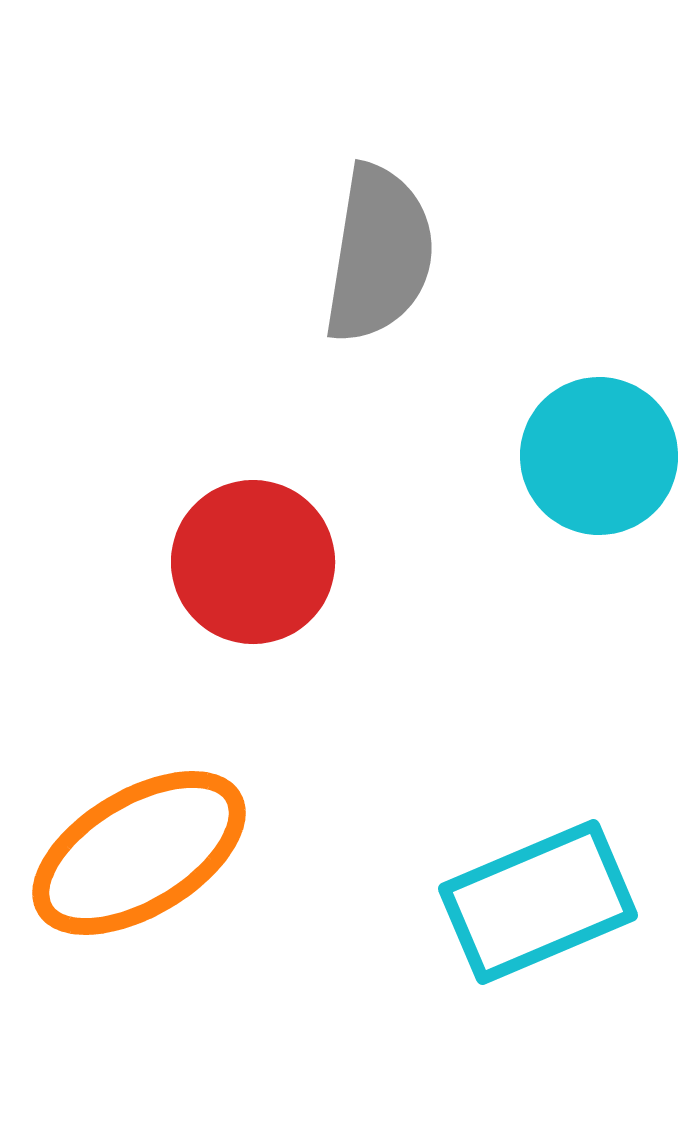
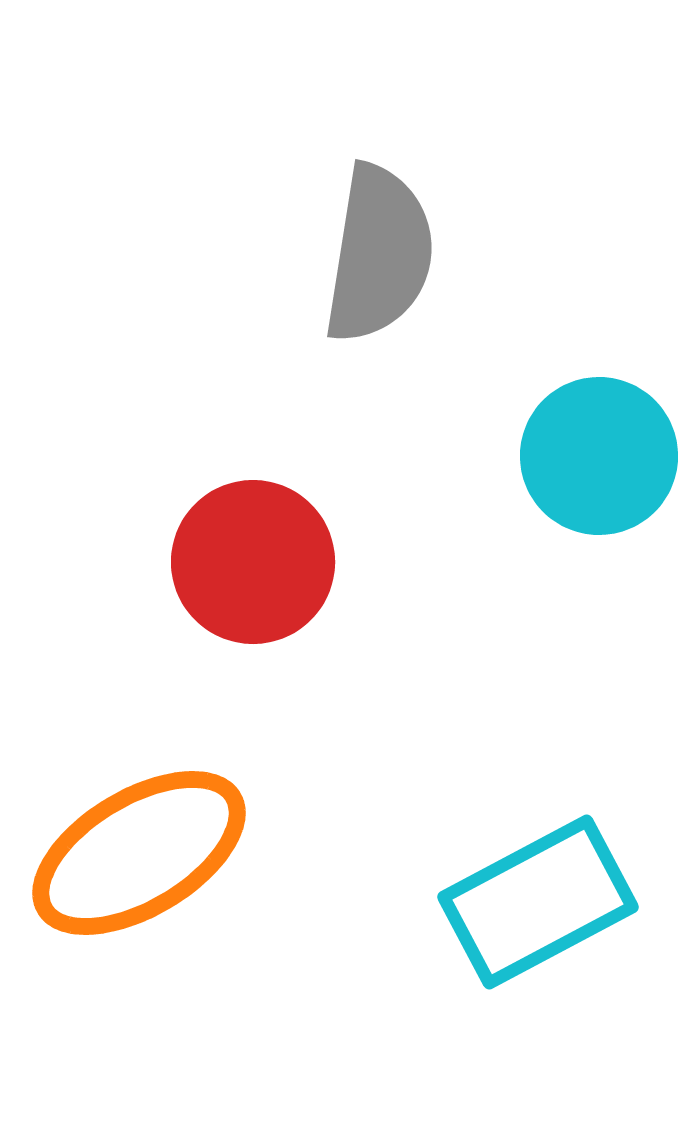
cyan rectangle: rotated 5 degrees counterclockwise
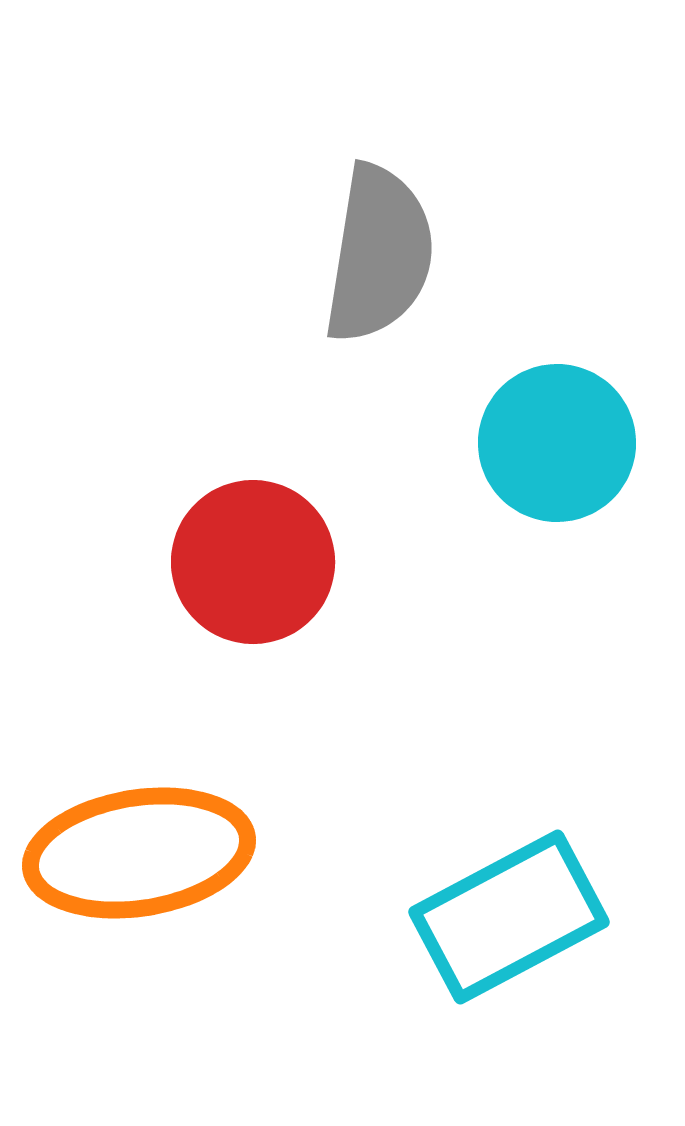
cyan circle: moved 42 px left, 13 px up
orange ellipse: rotated 22 degrees clockwise
cyan rectangle: moved 29 px left, 15 px down
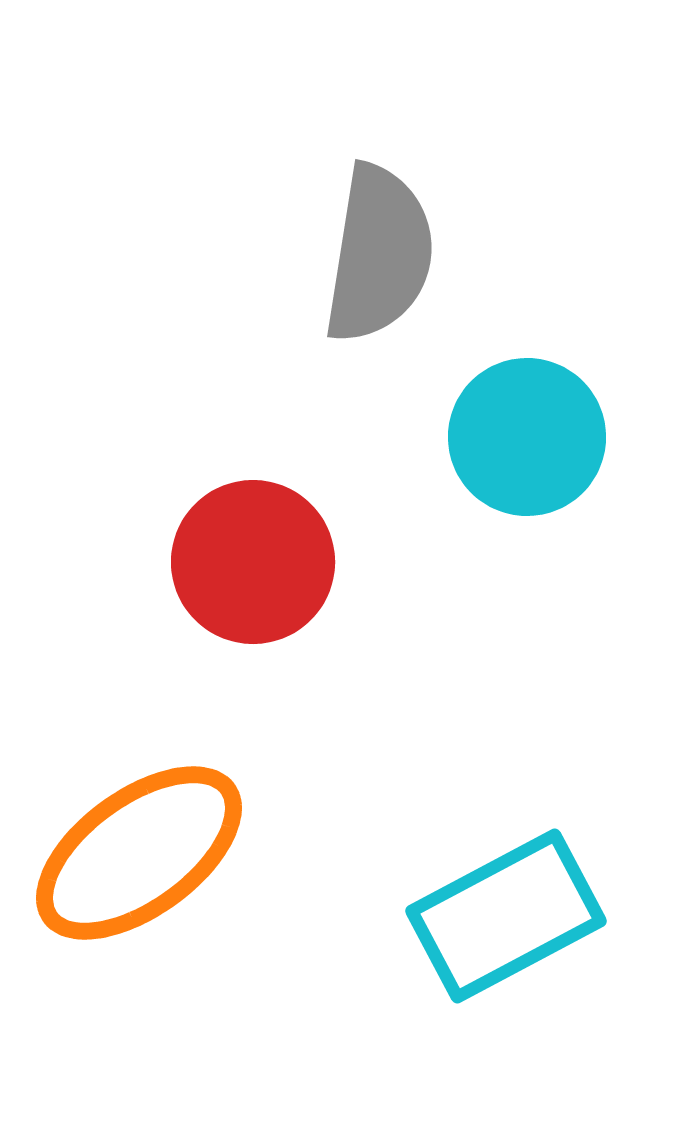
cyan circle: moved 30 px left, 6 px up
orange ellipse: rotated 27 degrees counterclockwise
cyan rectangle: moved 3 px left, 1 px up
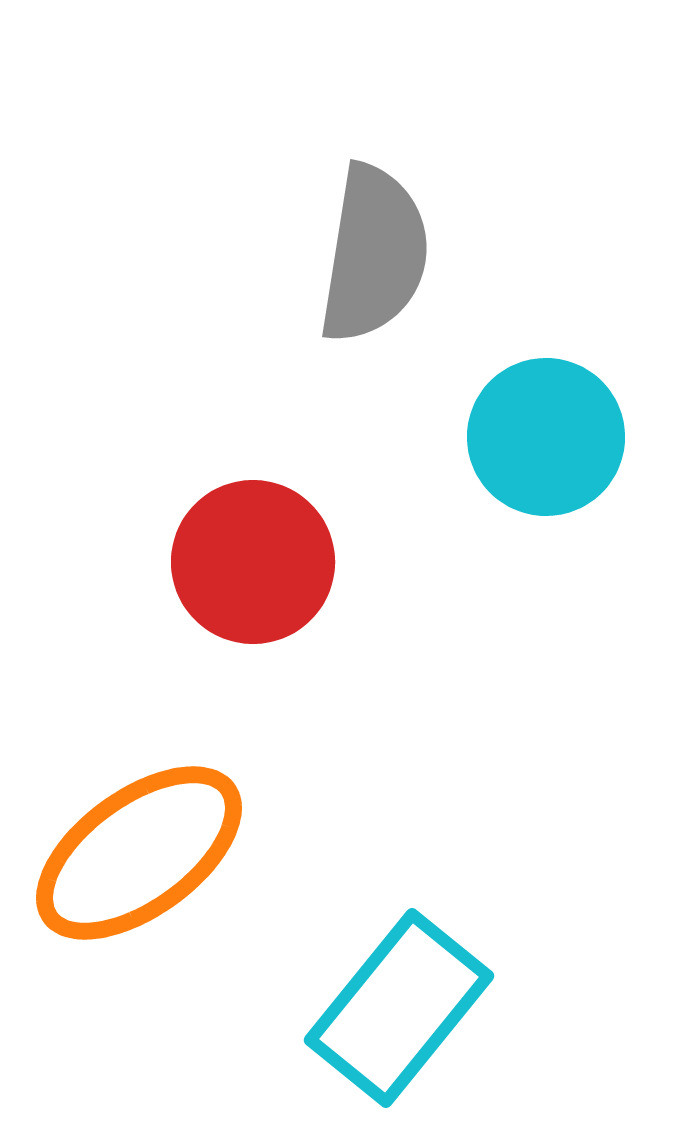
gray semicircle: moved 5 px left
cyan circle: moved 19 px right
cyan rectangle: moved 107 px left, 92 px down; rotated 23 degrees counterclockwise
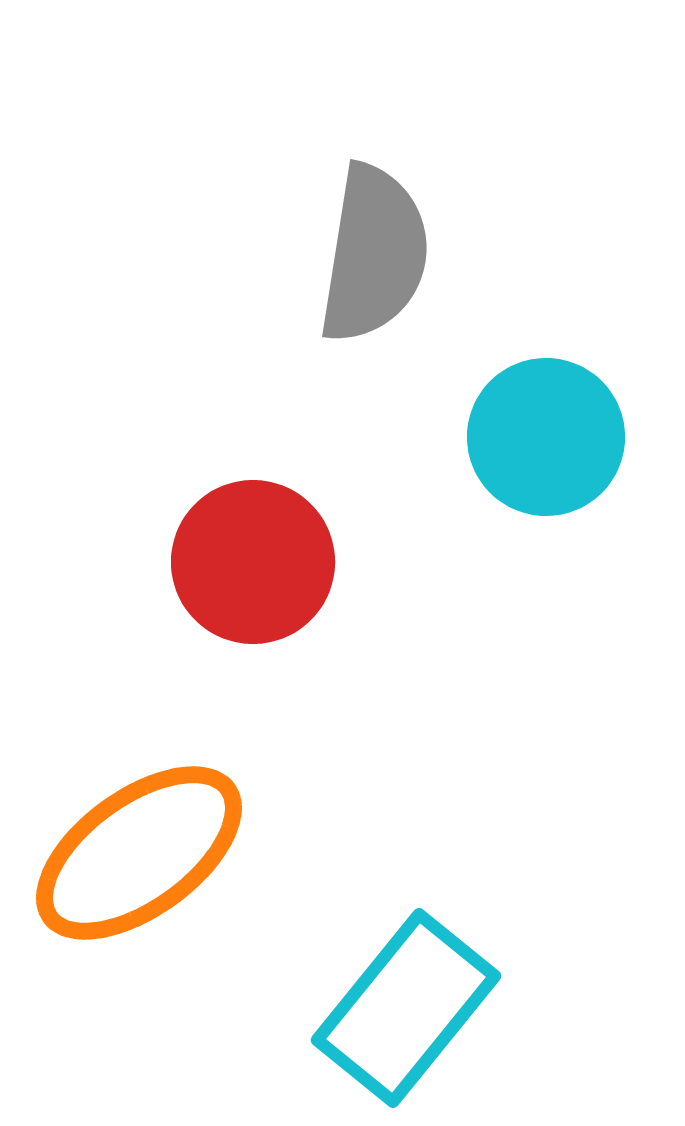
cyan rectangle: moved 7 px right
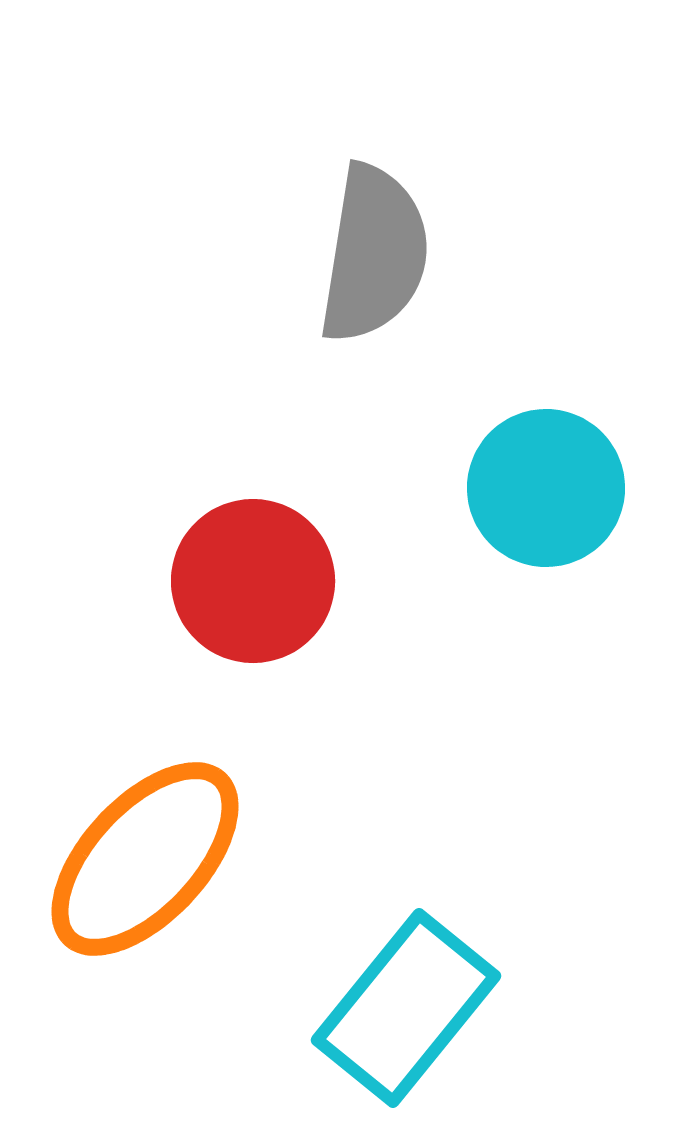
cyan circle: moved 51 px down
red circle: moved 19 px down
orange ellipse: moved 6 px right, 6 px down; rotated 11 degrees counterclockwise
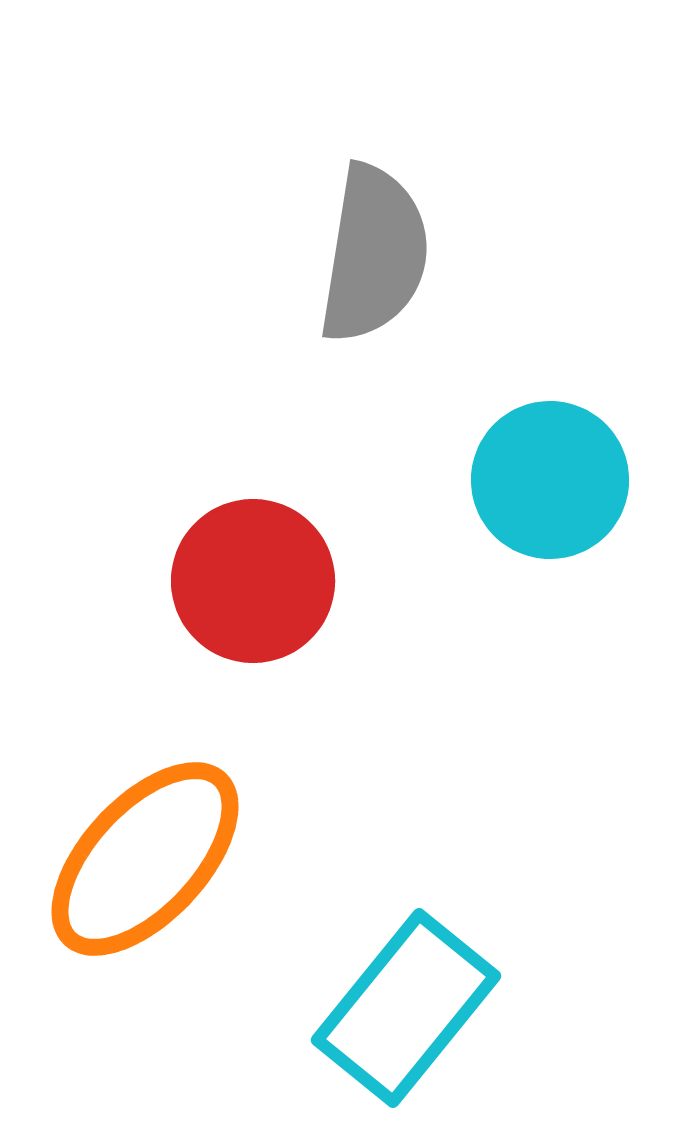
cyan circle: moved 4 px right, 8 px up
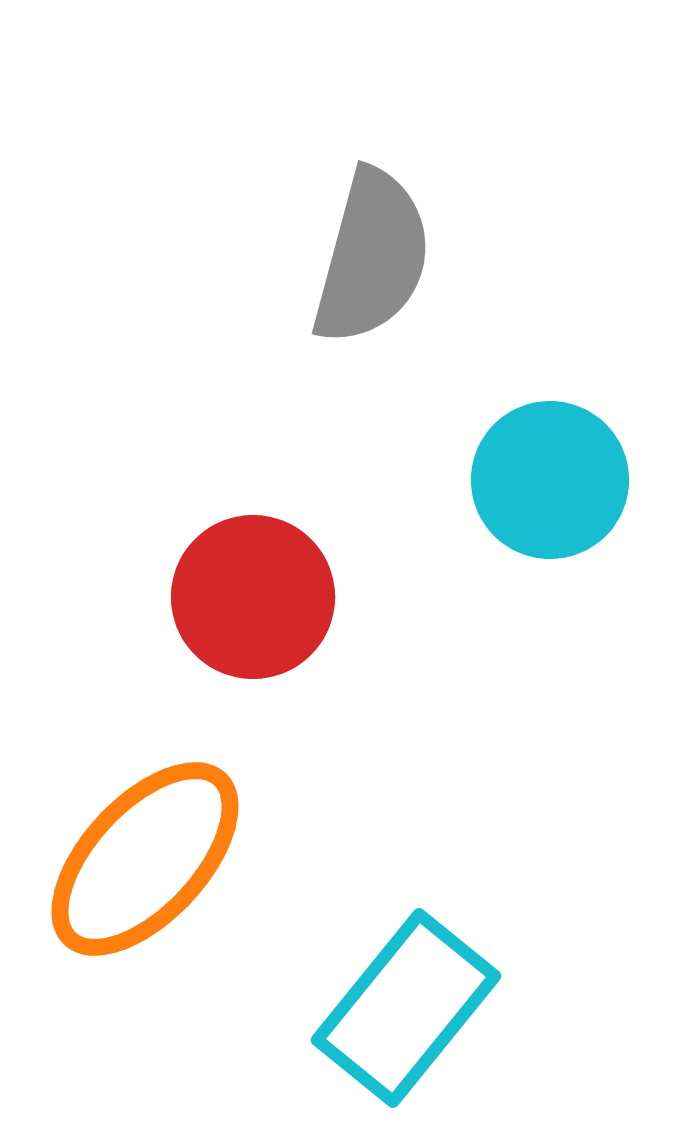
gray semicircle: moved 2 px left, 3 px down; rotated 6 degrees clockwise
red circle: moved 16 px down
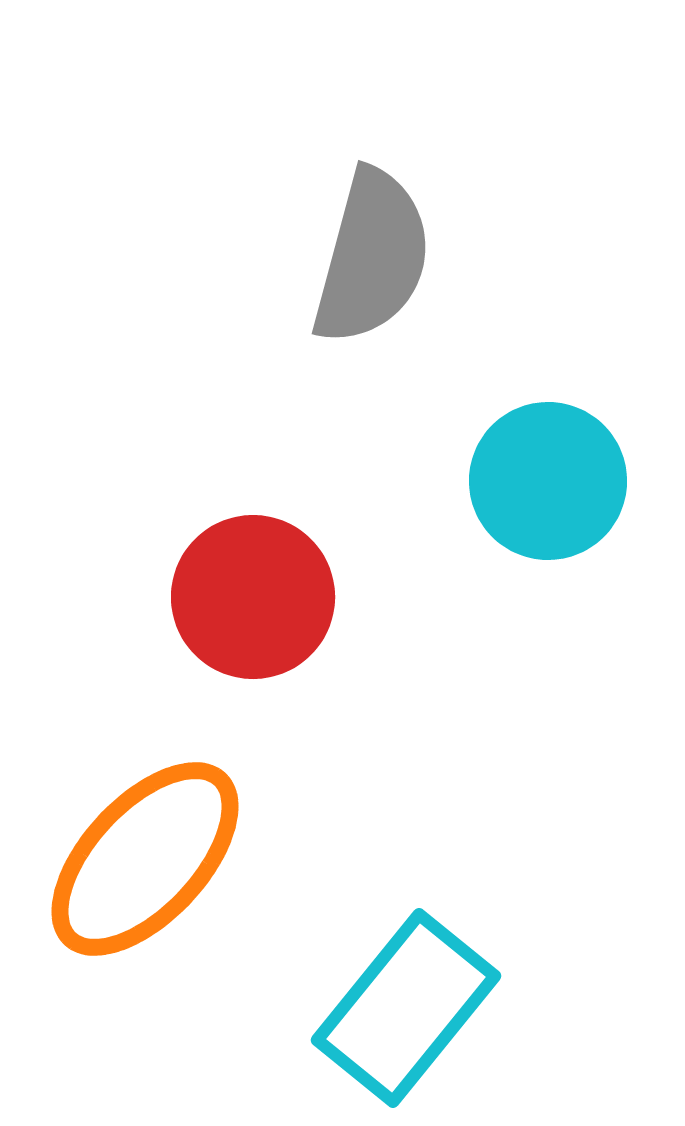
cyan circle: moved 2 px left, 1 px down
